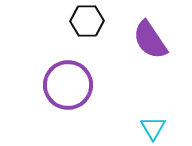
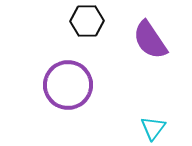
cyan triangle: rotated 8 degrees clockwise
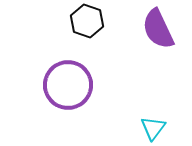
black hexagon: rotated 20 degrees clockwise
purple semicircle: moved 8 px right, 11 px up; rotated 9 degrees clockwise
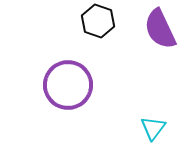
black hexagon: moved 11 px right
purple semicircle: moved 2 px right
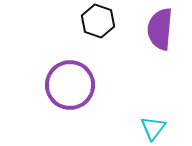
purple semicircle: rotated 30 degrees clockwise
purple circle: moved 2 px right
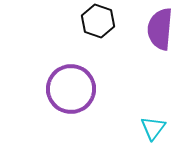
purple circle: moved 1 px right, 4 px down
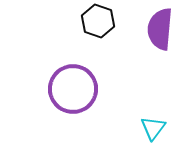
purple circle: moved 2 px right
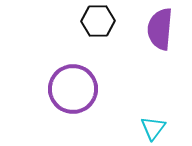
black hexagon: rotated 20 degrees counterclockwise
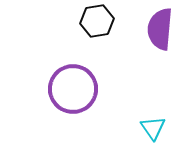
black hexagon: moved 1 px left; rotated 8 degrees counterclockwise
cyan triangle: rotated 12 degrees counterclockwise
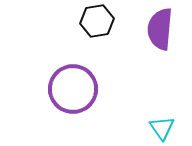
cyan triangle: moved 9 px right
